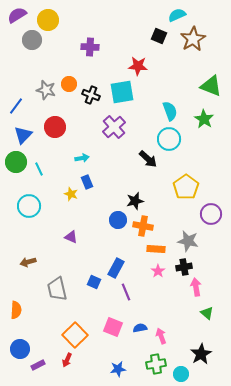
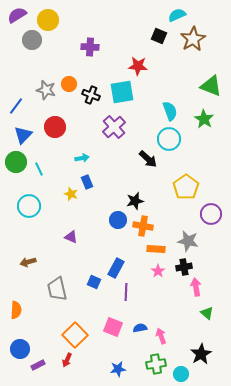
purple line at (126, 292): rotated 24 degrees clockwise
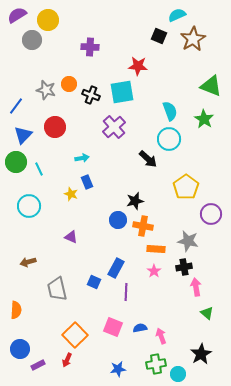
pink star at (158, 271): moved 4 px left
cyan circle at (181, 374): moved 3 px left
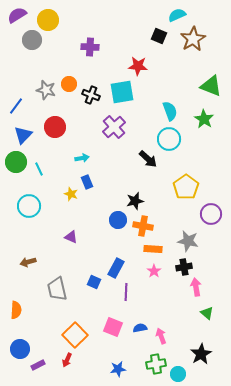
orange rectangle at (156, 249): moved 3 px left
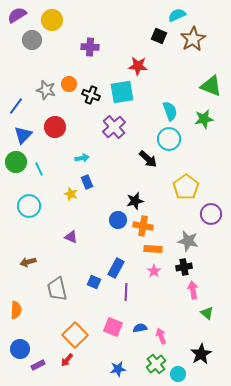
yellow circle at (48, 20): moved 4 px right
green star at (204, 119): rotated 30 degrees clockwise
pink arrow at (196, 287): moved 3 px left, 3 px down
red arrow at (67, 360): rotated 16 degrees clockwise
green cross at (156, 364): rotated 30 degrees counterclockwise
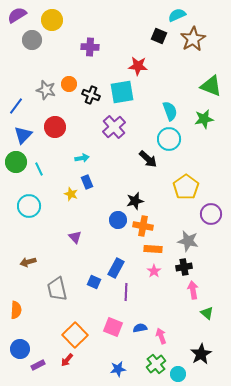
purple triangle at (71, 237): moved 4 px right; rotated 24 degrees clockwise
